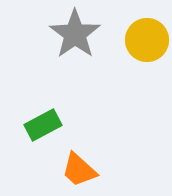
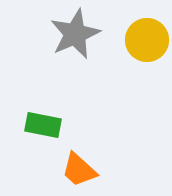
gray star: rotated 12 degrees clockwise
green rectangle: rotated 39 degrees clockwise
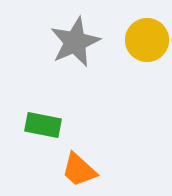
gray star: moved 8 px down
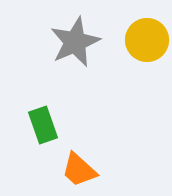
green rectangle: rotated 60 degrees clockwise
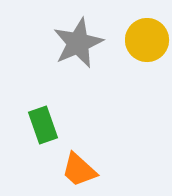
gray star: moved 3 px right, 1 px down
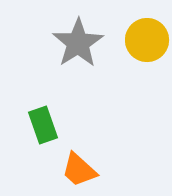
gray star: rotated 9 degrees counterclockwise
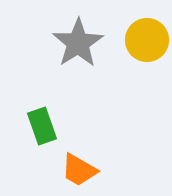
green rectangle: moved 1 px left, 1 px down
orange trapezoid: rotated 12 degrees counterclockwise
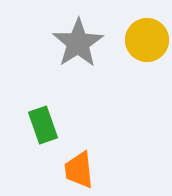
green rectangle: moved 1 px right, 1 px up
orange trapezoid: rotated 54 degrees clockwise
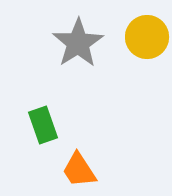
yellow circle: moved 3 px up
orange trapezoid: rotated 27 degrees counterclockwise
